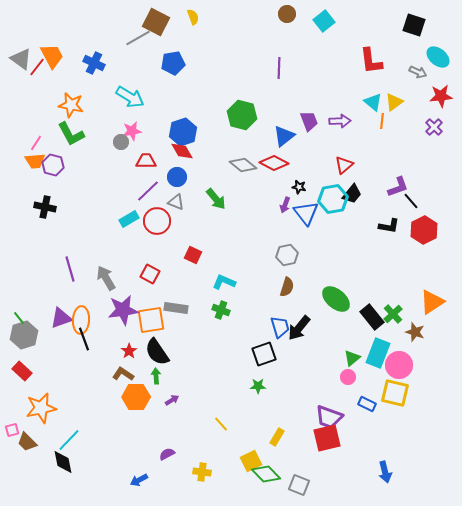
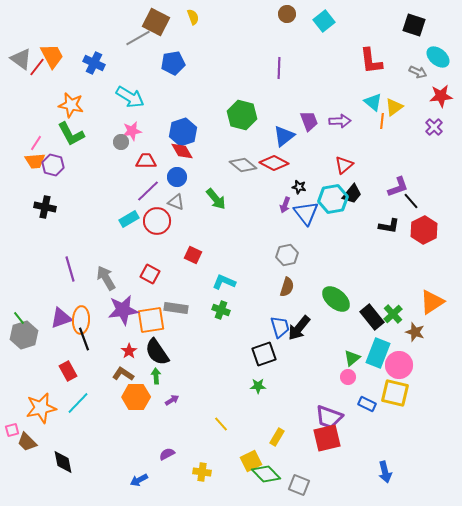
yellow triangle at (394, 102): moved 5 px down
red rectangle at (22, 371): moved 46 px right; rotated 18 degrees clockwise
cyan line at (69, 440): moved 9 px right, 37 px up
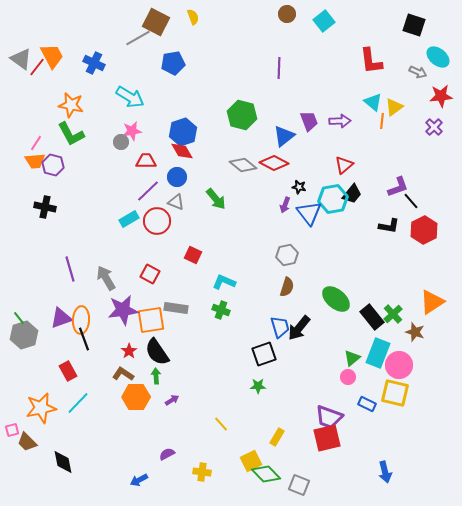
blue triangle at (306, 213): moved 3 px right
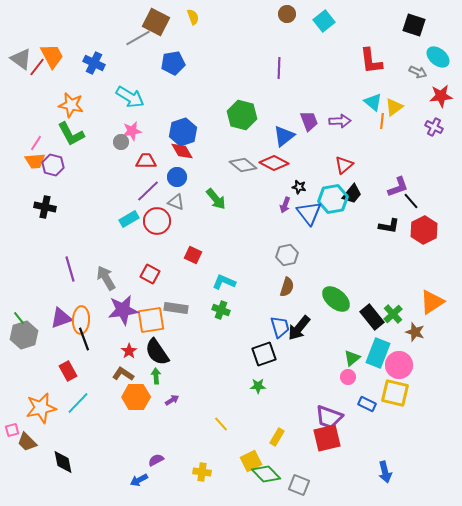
purple cross at (434, 127): rotated 18 degrees counterclockwise
purple semicircle at (167, 454): moved 11 px left, 6 px down
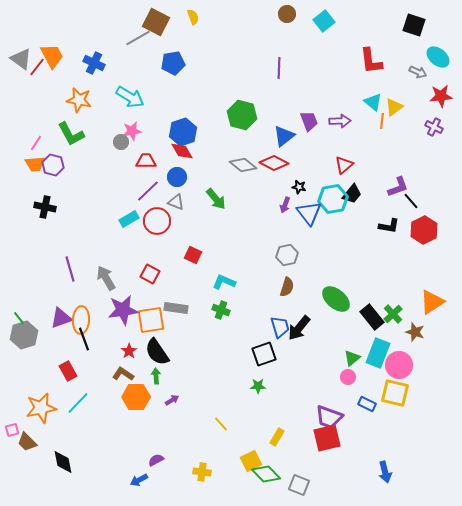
orange star at (71, 105): moved 8 px right, 5 px up
orange trapezoid at (35, 161): moved 3 px down
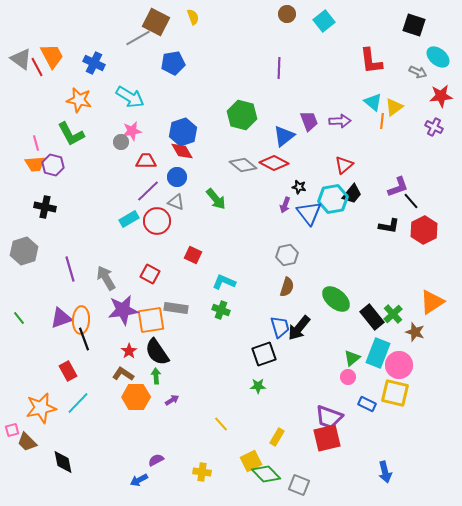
red line at (37, 67): rotated 66 degrees counterclockwise
pink line at (36, 143): rotated 49 degrees counterclockwise
gray hexagon at (24, 335): moved 84 px up
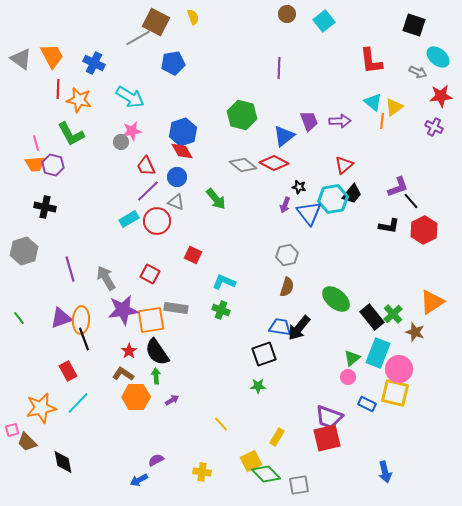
red line at (37, 67): moved 21 px right, 22 px down; rotated 30 degrees clockwise
red trapezoid at (146, 161): moved 5 px down; rotated 115 degrees counterclockwise
blue trapezoid at (280, 327): rotated 65 degrees counterclockwise
pink circle at (399, 365): moved 4 px down
gray square at (299, 485): rotated 30 degrees counterclockwise
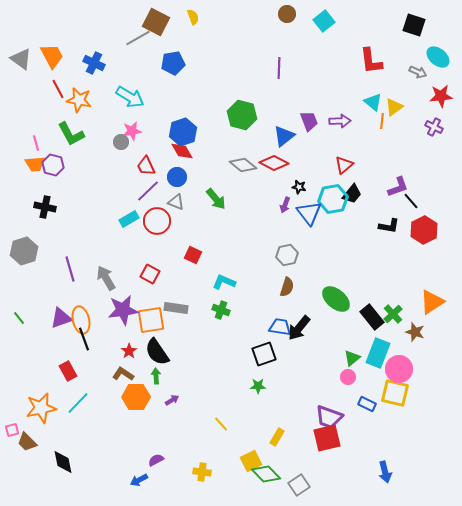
red line at (58, 89): rotated 30 degrees counterclockwise
orange ellipse at (81, 320): rotated 16 degrees counterclockwise
gray square at (299, 485): rotated 25 degrees counterclockwise
